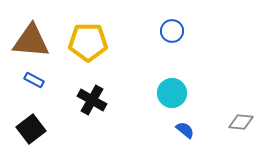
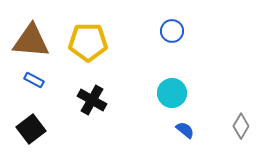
gray diamond: moved 4 px down; rotated 65 degrees counterclockwise
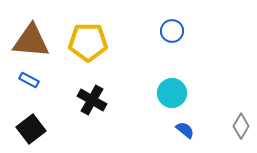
blue rectangle: moved 5 px left
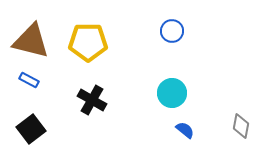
brown triangle: rotated 9 degrees clockwise
gray diamond: rotated 20 degrees counterclockwise
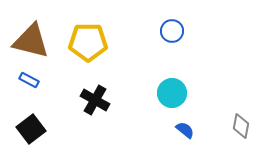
black cross: moved 3 px right
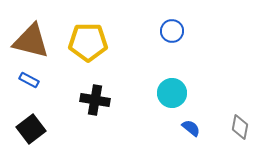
black cross: rotated 20 degrees counterclockwise
gray diamond: moved 1 px left, 1 px down
blue semicircle: moved 6 px right, 2 px up
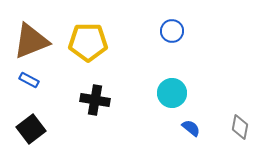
brown triangle: rotated 36 degrees counterclockwise
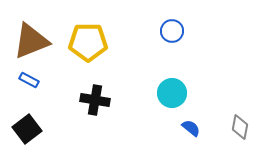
black square: moved 4 px left
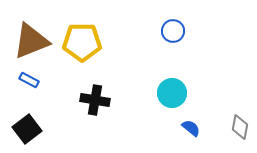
blue circle: moved 1 px right
yellow pentagon: moved 6 px left
